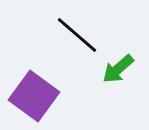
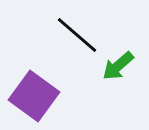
green arrow: moved 3 px up
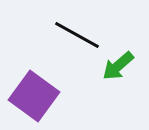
black line: rotated 12 degrees counterclockwise
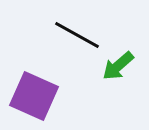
purple square: rotated 12 degrees counterclockwise
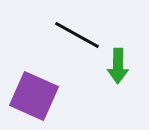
green arrow: rotated 48 degrees counterclockwise
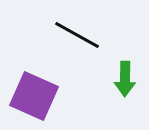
green arrow: moved 7 px right, 13 px down
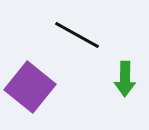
purple square: moved 4 px left, 9 px up; rotated 15 degrees clockwise
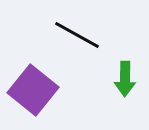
purple square: moved 3 px right, 3 px down
